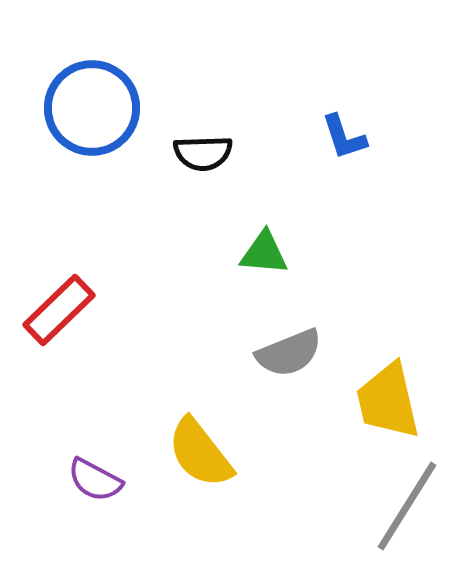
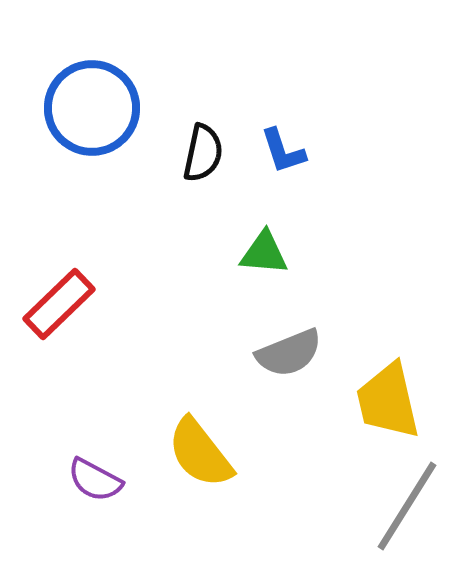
blue L-shape: moved 61 px left, 14 px down
black semicircle: rotated 76 degrees counterclockwise
red rectangle: moved 6 px up
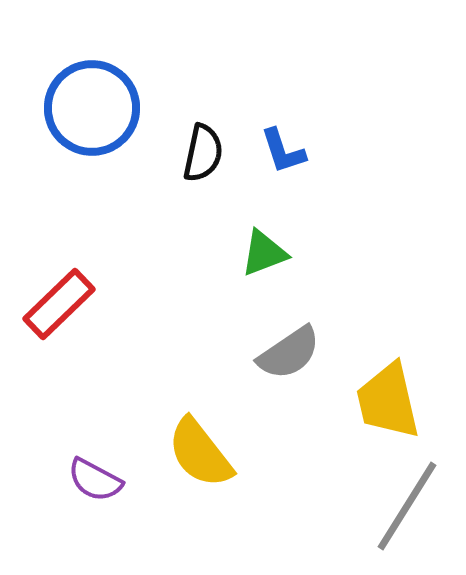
green triangle: rotated 26 degrees counterclockwise
gray semicircle: rotated 12 degrees counterclockwise
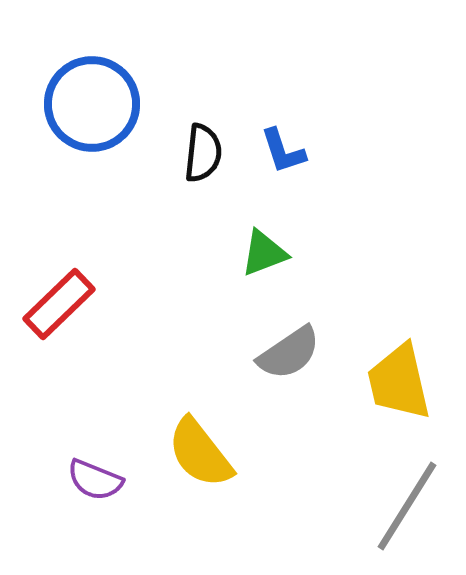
blue circle: moved 4 px up
black semicircle: rotated 6 degrees counterclockwise
yellow trapezoid: moved 11 px right, 19 px up
purple semicircle: rotated 6 degrees counterclockwise
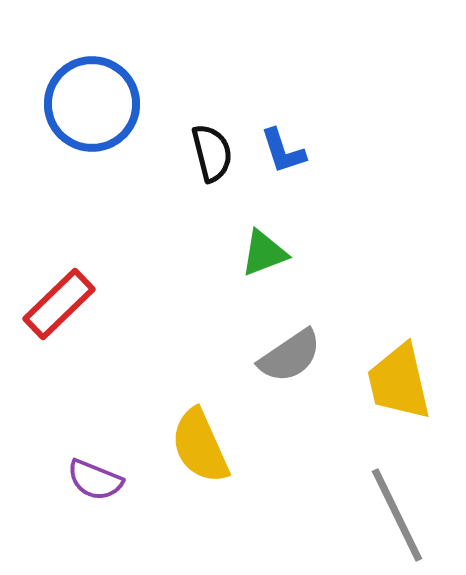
black semicircle: moved 9 px right; rotated 20 degrees counterclockwise
gray semicircle: moved 1 px right, 3 px down
yellow semicircle: moved 7 px up; rotated 14 degrees clockwise
gray line: moved 10 px left, 9 px down; rotated 58 degrees counterclockwise
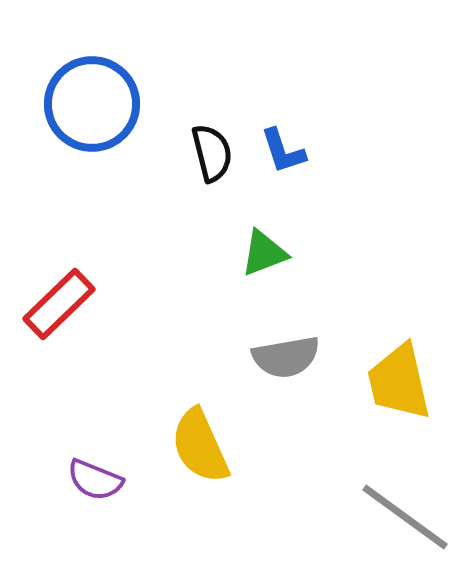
gray semicircle: moved 4 px left, 1 px down; rotated 24 degrees clockwise
gray line: moved 8 px right, 2 px down; rotated 28 degrees counterclockwise
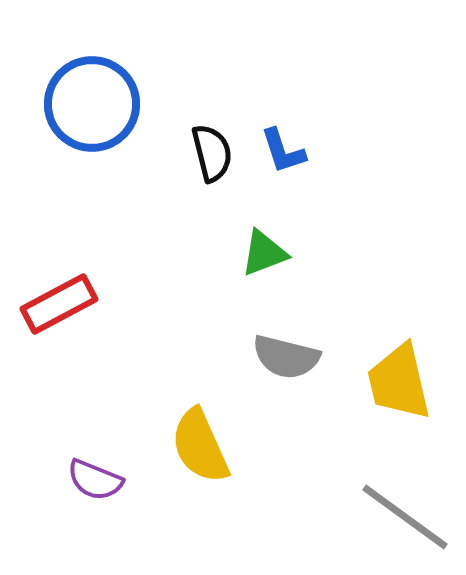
red rectangle: rotated 16 degrees clockwise
gray semicircle: rotated 24 degrees clockwise
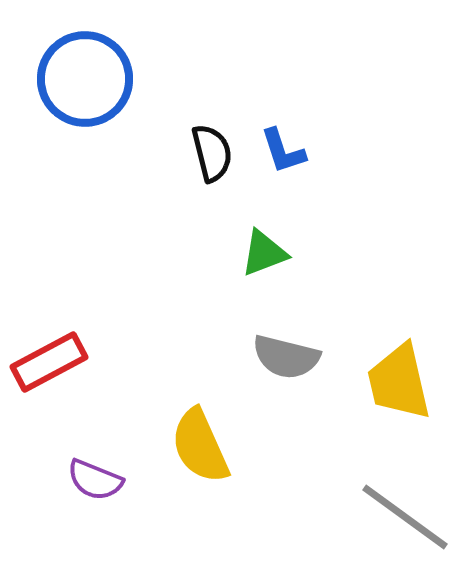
blue circle: moved 7 px left, 25 px up
red rectangle: moved 10 px left, 58 px down
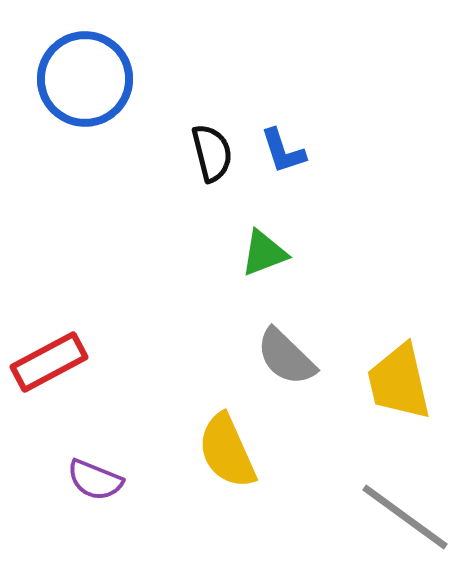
gray semicircle: rotated 30 degrees clockwise
yellow semicircle: moved 27 px right, 5 px down
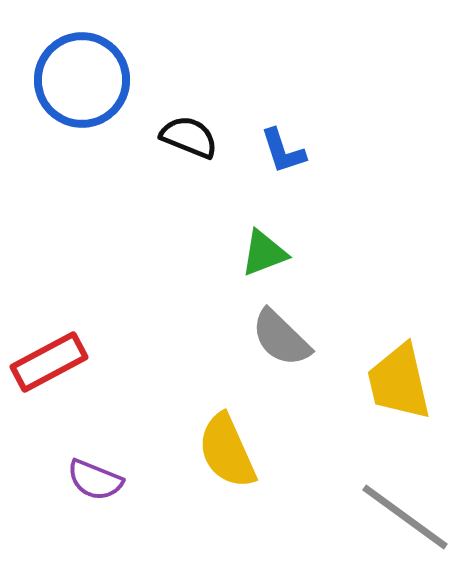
blue circle: moved 3 px left, 1 px down
black semicircle: moved 23 px left, 16 px up; rotated 54 degrees counterclockwise
gray semicircle: moved 5 px left, 19 px up
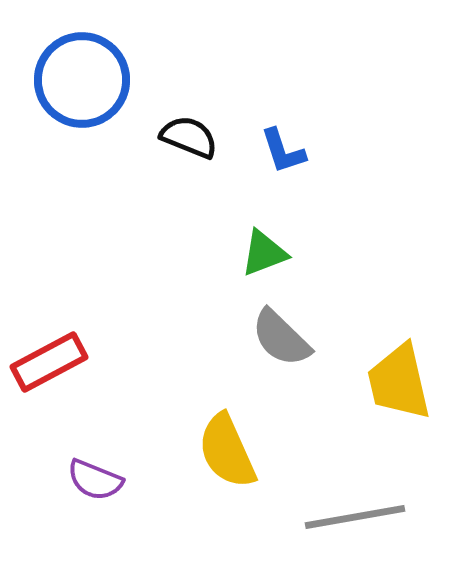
gray line: moved 50 px left; rotated 46 degrees counterclockwise
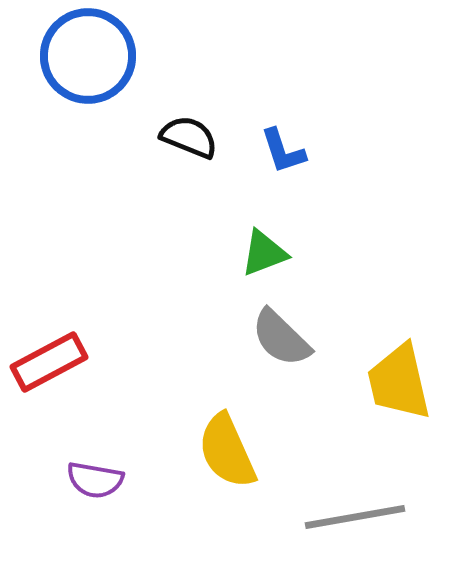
blue circle: moved 6 px right, 24 px up
purple semicircle: rotated 12 degrees counterclockwise
